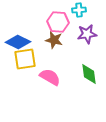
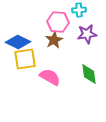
brown star: rotated 30 degrees clockwise
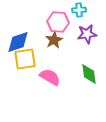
blue diamond: rotated 45 degrees counterclockwise
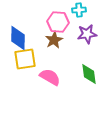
blue diamond: moved 4 px up; rotated 70 degrees counterclockwise
